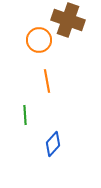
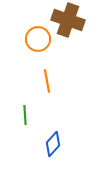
orange circle: moved 1 px left, 1 px up
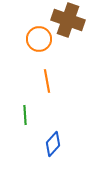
orange circle: moved 1 px right
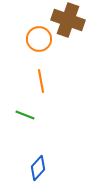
orange line: moved 6 px left
green line: rotated 66 degrees counterclockwise
blue diamond: moved 15 px left, 24 px down
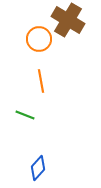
brown cross: rotated 12 degrees clockwise
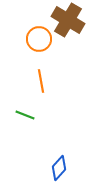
blue diamond: moved 21 px right
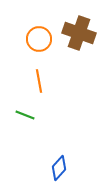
brown cross: moved 11 px right, 13 px down; rotated 12 degrees counterclockwise
orange line: moved 2 px left
